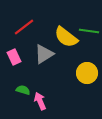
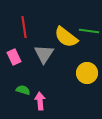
red line: rotated 60 degrees counterclockwise
gray triangle: rotated 25 degrees counterclockwise
pink arrow: rotated 18 degrees clockwise
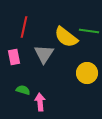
red line: rotated 20 degrees clockwise
pink rectangle: rotated 14 degrees clockwise
pink arrow: moved 1 px down
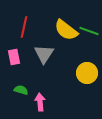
green line: rotated 12 degrees clockwise
yellow semicircle: moved 7 px up
green semicircle: moved 2 px left
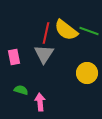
red line: moved 22 px right, 6 px down
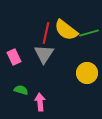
green line: moved 2 px down; rotated 36 degrees counterclockwise
pink rectangle: rotated 14 degrees counterclockwise
